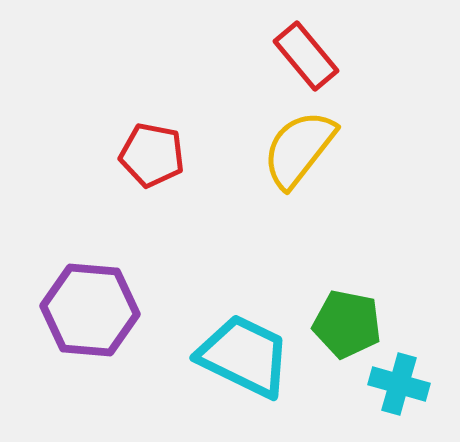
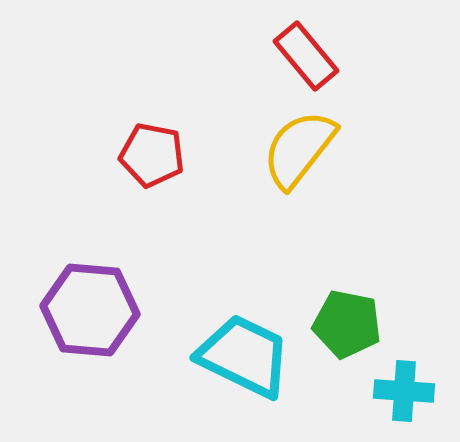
cyan cross: moved 5 px right, 7 px down; rotated 12 degrees counterclockwise
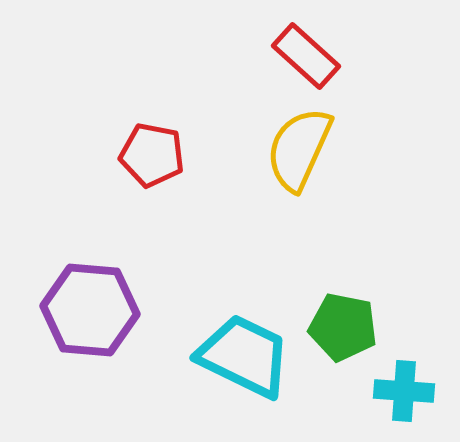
red rectangle: rotated 8 degrees counterclockwise
yellow semicircle: rotated 14 degrees counterclockwise
green pentagon: moved 4 px left, 3 px down
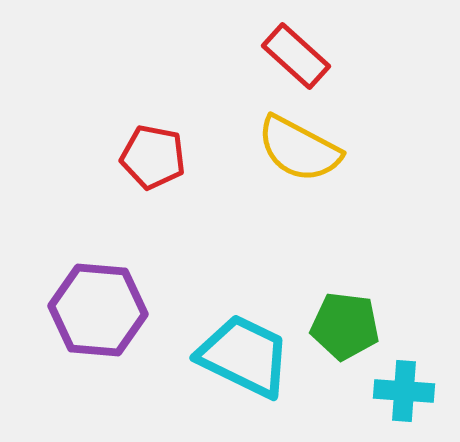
red rectangle: moved 10 px left
yellow semicircle: rotated 86 degrees counterclockwise
red pentagon: moved 1 px right, 2 px down
purple hexagon: moved 8 px right
green pentagon: moved 2 px right, 1 px up; rotated 4 degrees counterclockwise
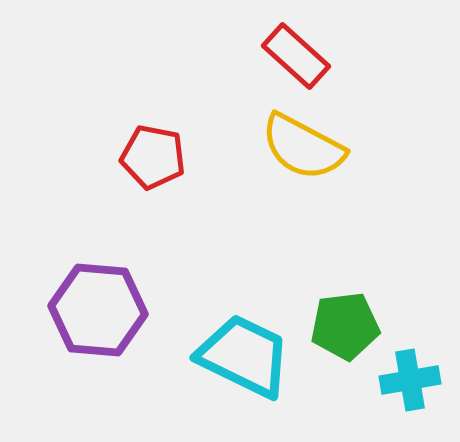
yellow semicircle: moved 4 px right, 2 px up
green pentagon: rotated 14 degrees counterclockwise
cyan cross: moved 6 px right, 11 px up; rotated 14 degrees counterclockwise
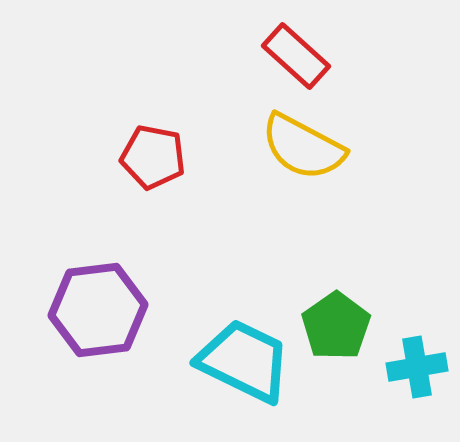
purple hexagon: rotated 12 degrees counterclockwise
green pentagon: moved 9 px left; rotated 28 degrees counterclockwise
cyan trapezoid: moved 5 px down
cyan cross: moved 7 px right, 13 px up
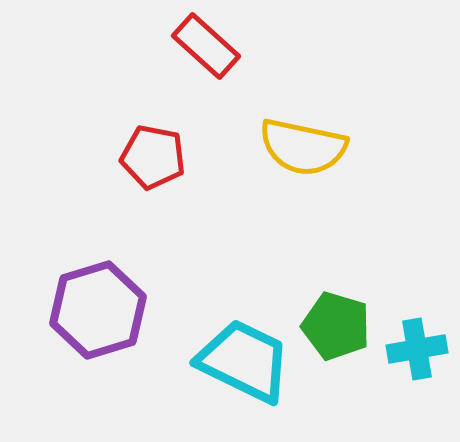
red rectangle: moved 90 px left, 10 px up
yellow semicircle: rotated 16 degrees counterclockwise
purple hexagon: rotated 10 degrees counterclockwise
green pentagon: rotated 20 degrees counterclockwise
cyan cross: moved 18 px up
